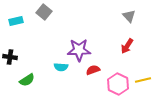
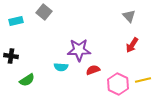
red arrow: moved 5 px right, 1 px up
black cross: moved 1 px right, 1 px up
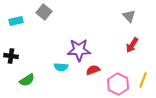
yellow line: rotated 56 degrees counterclockwise
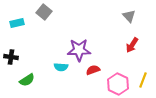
cyan rectangle: moved 1 px right, 2 px down
black cross: moved 1 px down
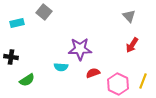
purple star: moved 1 px right, 1 px up
red semicircle: moved 3 px down
yellow line: moved 1 px down
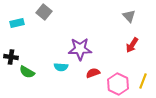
green semicircle: moved 8 px up; rotated 63 degrees clockwise
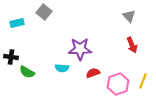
red arrow: rotated 56 degrees counterclockwise
cyan semicircle: moved 1 px right, 1 px down
pink hexagon: rotated 15 degrees clockwise
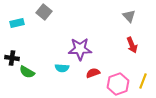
black cross: moved 1 px right, 1 px down
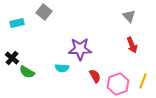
black cross: rotated 32 degrees clockwise
red semicircle: moved 2 px right, 3 px down; rotated 80 degrees clockwise
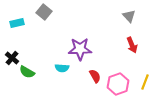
yellow line: moved 2 px right, 1 px down
